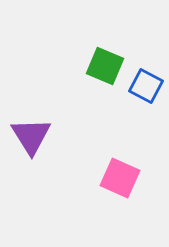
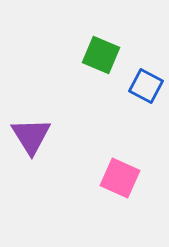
green square: moved 4 px left, 11 px up
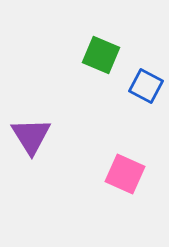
pink square: moved 5 px right, 4 px up
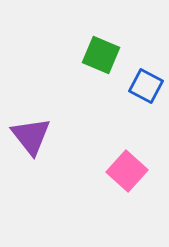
purple triangle: rotated 6 degrees counterclockwise
pink square: moved 2 px right, 3 px up; rotated 18 degrees clockwise
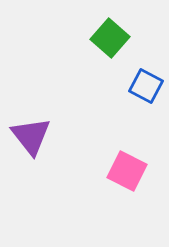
green square: moved 9 px right, 17 px up; rotated 18 degrees clockwise
pink square: rotated 15 degrees counterclockwise
